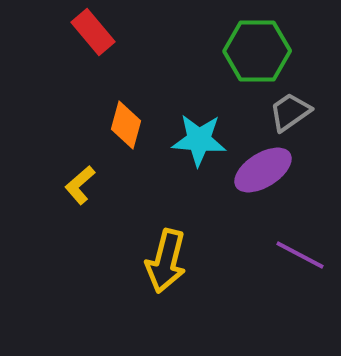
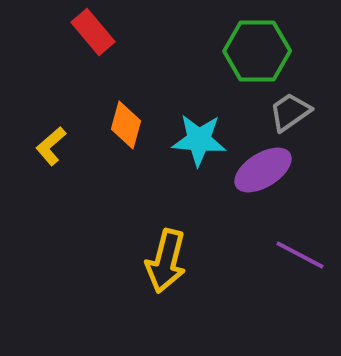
yellow L-shape: moved 29 px left, 39 px up
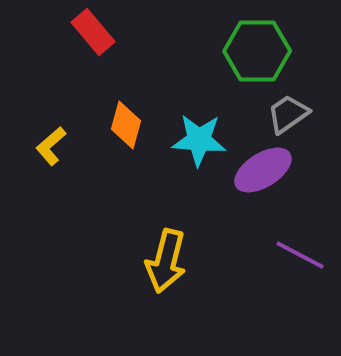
gray trapezoid: moved 2 px left, 2 px down
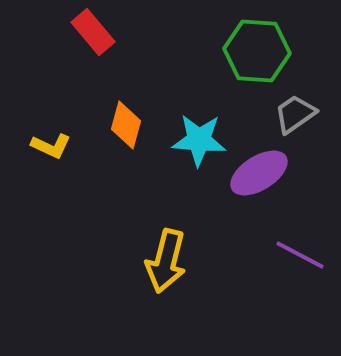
green hexagon: rotated 4 degrees clockwise
gray trapezoid: moved 7 px right
yellow L-shape: rotated 114 degrees counterclockwise
purple ellipse: moved 4 px left, 3 px down
